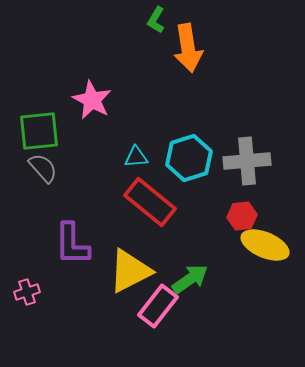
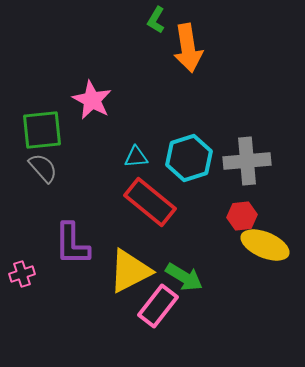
green square: moved 3 px right, 1 px up
green arrow: moved 6 px left, 2 px up; rotated 66 degrees clockwise
pink cross: moved 5 px left, 18 px up
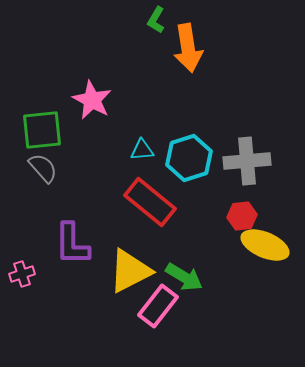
cyan triangle: moved 6 px right, 7 px up
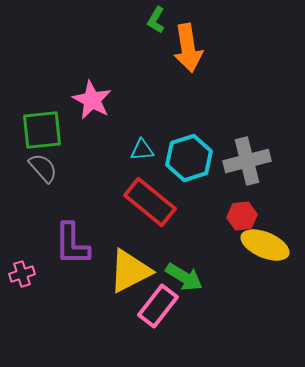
gray cross: rotated 9 degrees counterclockwise
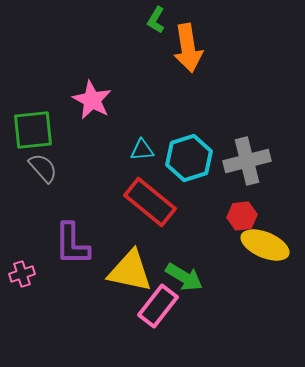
green square: moved 9 px left
yellow triangle: rotated 39 degrees clockwise
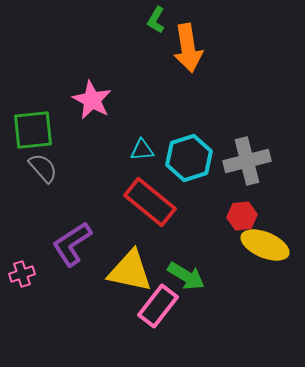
purple L-shape: rotated 57 degrees clockwise
green arrow: moved 2 px right, 1 px up
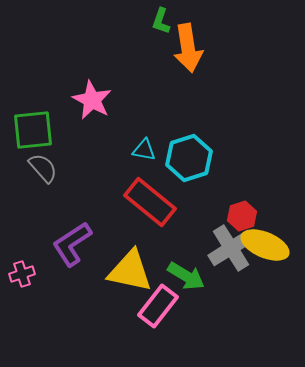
green L-shape: moved 5 px right, 1 px down; rotated 12 degrees counterclockwise
cyan triangle: moved 2 px right; rotated 15 degrees clockwise
gray cross: moved 16 px left, 87 px down; rotated 18 degrees counterclockwise
red hexagon: rotated 12 degrees counterclockwise
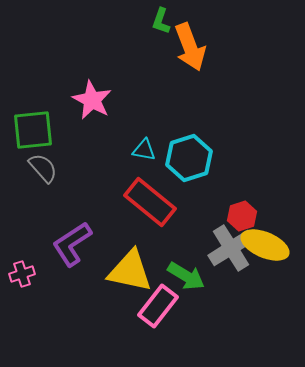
orange arrow: moved 2 px right, 1 px up; rotated 12 degrees counterclockwise
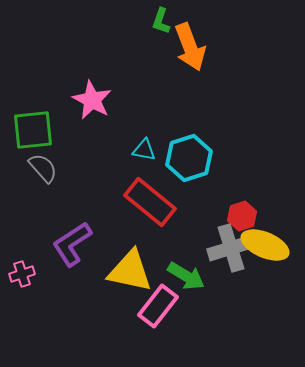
gray cross: rotated 15 degrees clockwise
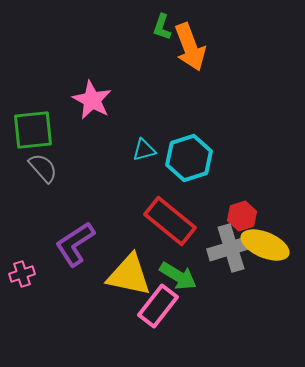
green L-shape: moved 1 px right, 6 px down
cyan triangle: rotated 25 degrees counterclockwise
red rectangle: moved 20 px right, 19 px down
purple L-shape: moved 3 px right
yellow triangle: moved 1 px left, 4 px down
green arrow: moved 8 px left
